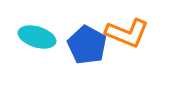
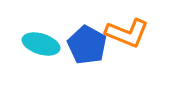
cyan ellipse: moved 4 px right, 7 px down
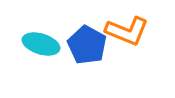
orange L-shape: moved 2 px up
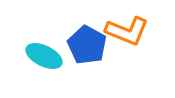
cyan ellipse: moved 3 px right, 12 px down; rotated 9 degrees clockwise
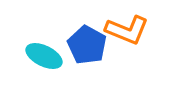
orange L-shape: moved 1 px up
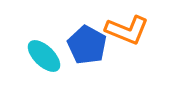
cyan ellipse: rotated 18 degrees clockwise
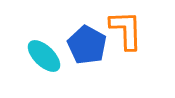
orange L-shape: moved 1 px left; rotated 114 degrees counterclockwise
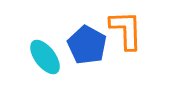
cyan ellipse: moved 1 px right, 1 px down; rotated 9 degrees clockwise
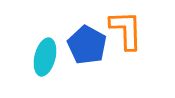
cyan ellipse: rotated 51 degrees clockwise
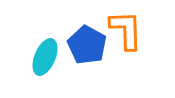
cyan ellipse: rotated 9 degrees clockwise
